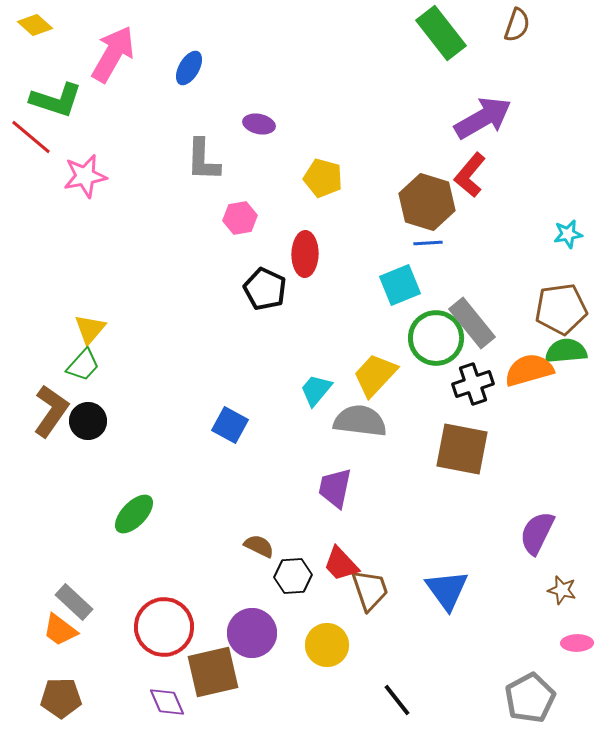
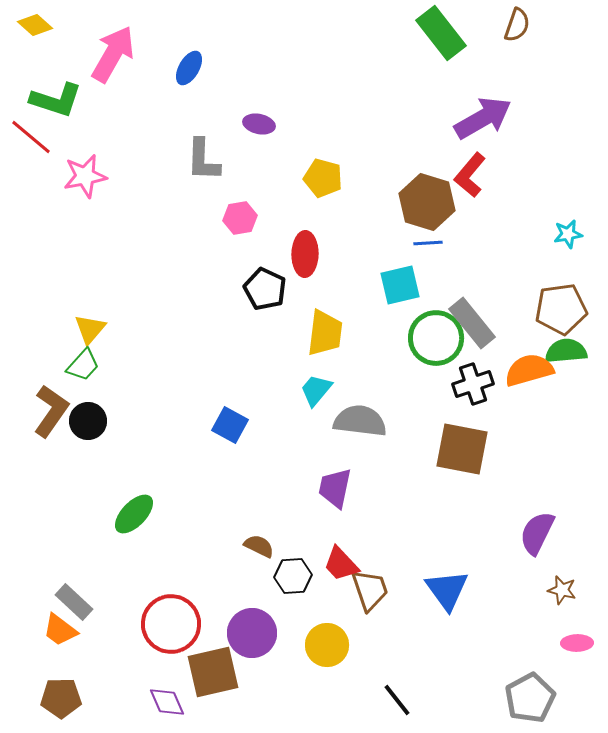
cyan square at (400, 285): rotated 9 degrees clockwise
yellow trapezoid at (375, 375): moved 50 px left, 42 px up; rotated 144 degrees clockwise
red circle at (164, 627): moved 7 px right, 3 px up
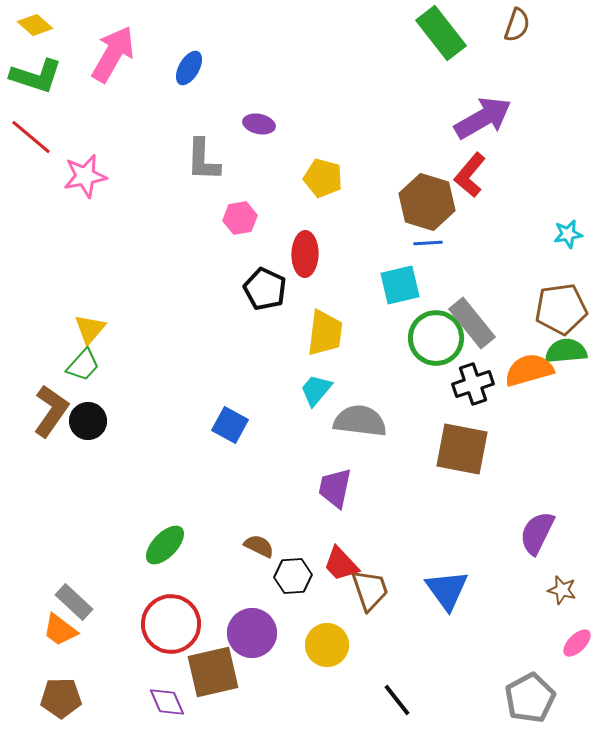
green L-shape at (56, 100): moved 20 px left, 24 px up
green ellipse at (134, 514): moved 31 px right, 31 px down
pink ellipse at (577, 643): rotated 44 degrees counterclockwise
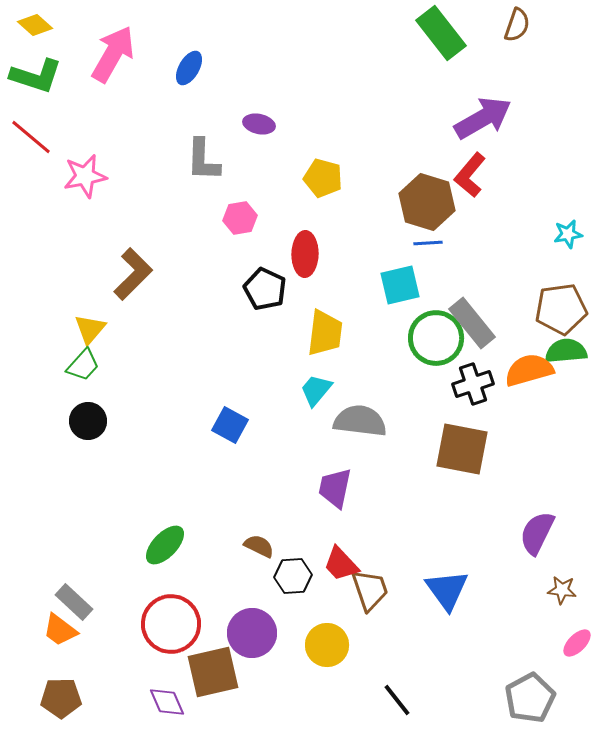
brown L-shape at (51, 411): moved 82 px right, 137 px up; rotated 10 degrees clockwise
brown star at (562, 590): rotated 8 degrees counterclockwise
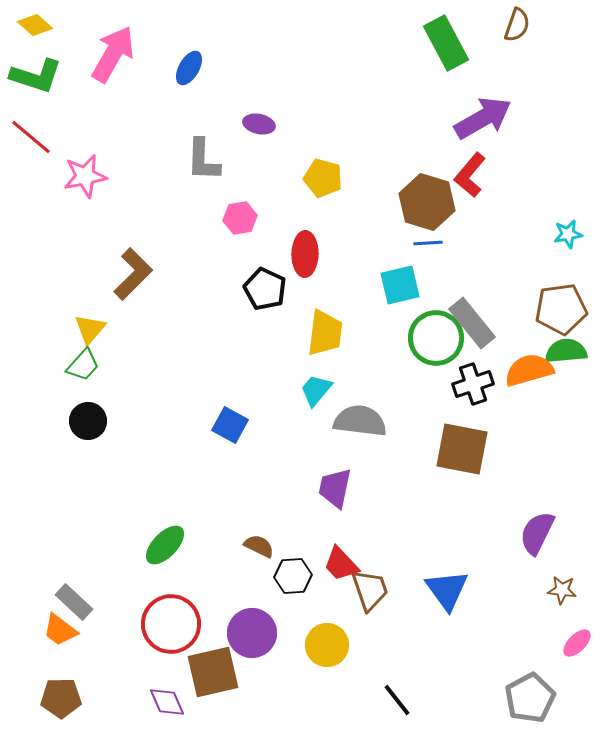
green rectangle at (441, 33): moved 5 px right, 10 px down; rotated 10 degrees clockwise
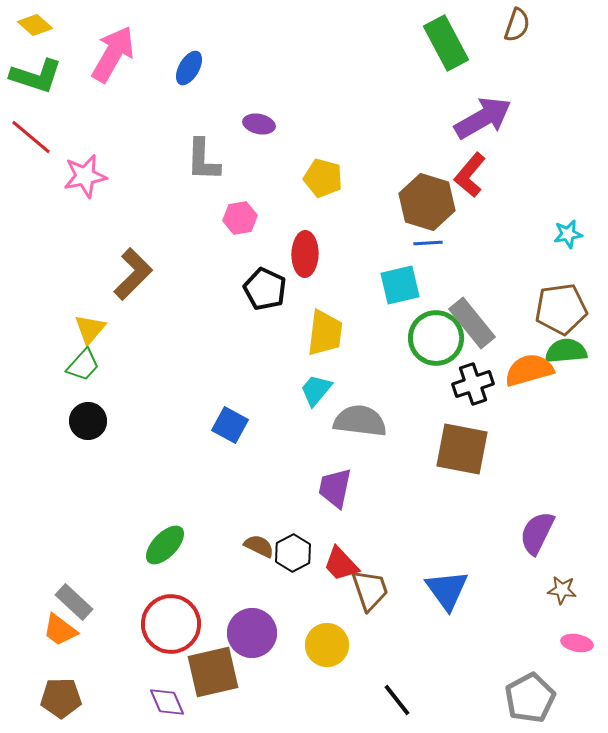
black hexagon at (293, 576): moved 23 px up; rotated 24 degrees counterclockwise
pink ellipse at (577, 643): rotated 56 degrees clockwise
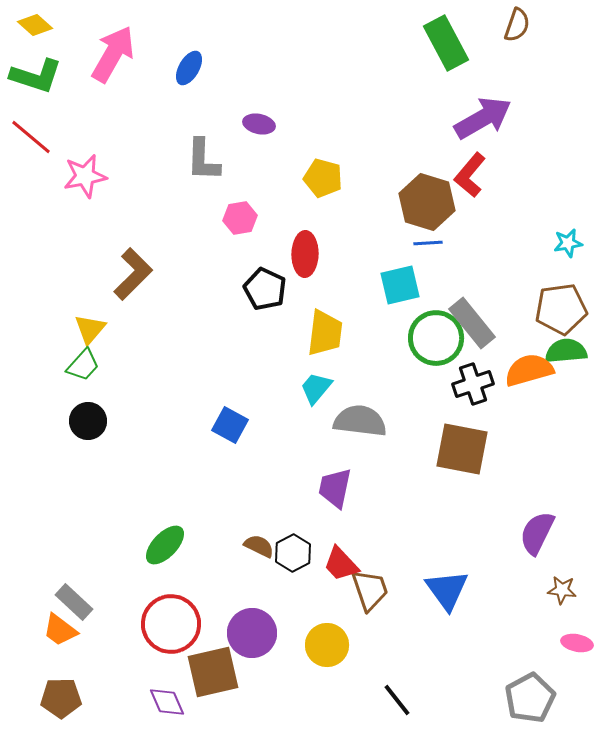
cyan star at (568, 234): moved 9 px down
cyan trapezoid at (316, 390): moved 2 px up
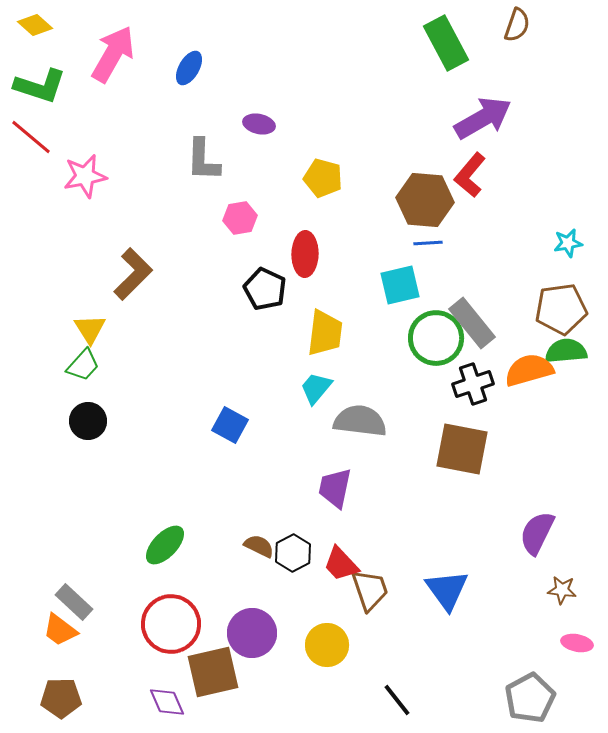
green L-shape at (36, 76): moved 4 px right, 10 px down
brown hexagon at (427, 202): moved 2 px left, 2 px up; rotated 12 degrees counterclockwise
yellow triangle at (90, 329): rotated 12 degrees counterclockwise
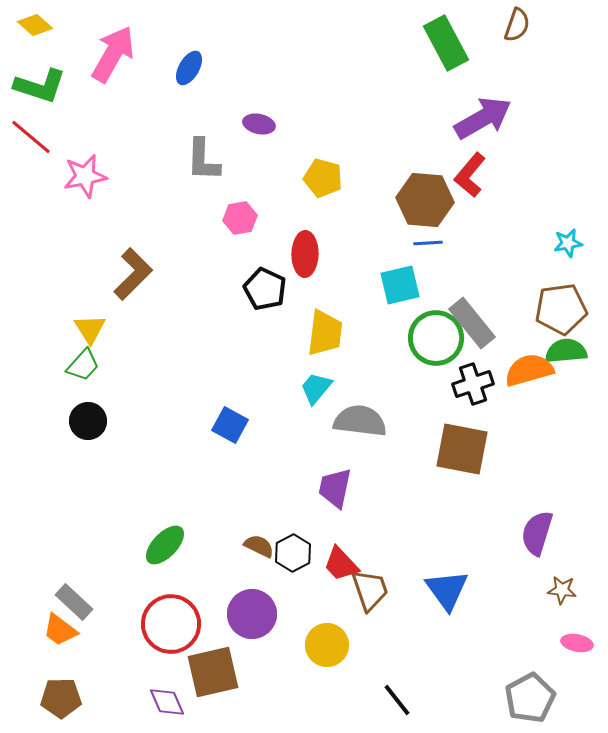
purple semicircle at (537, 533): rotated 9 degrees counterclockwise
purple circle at (252, 633): moved 19 px up
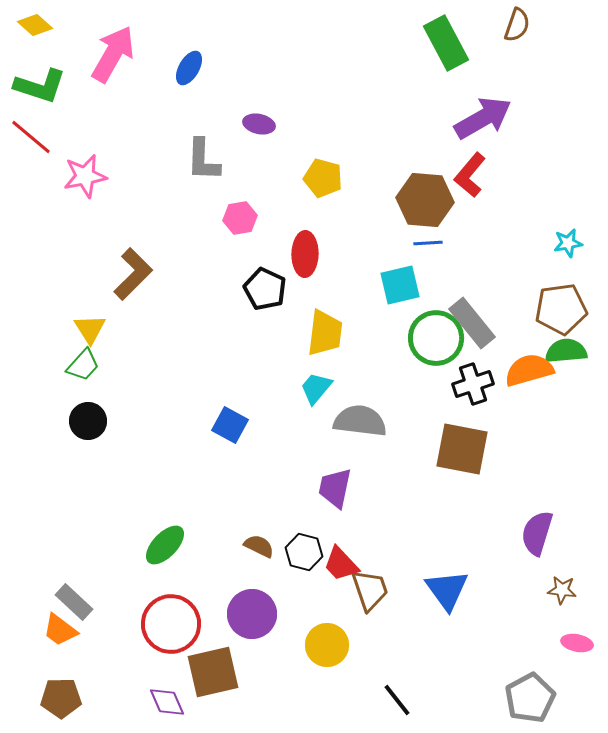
black hexagon at (293, 553): moved 11 px right, 1 px up; rotated 18 degrees counterclockwise
